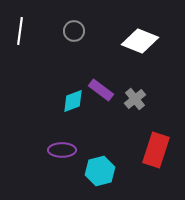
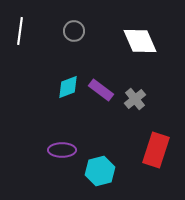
white diamond: rotated 45 degrees clockwise
cyan diamond: moved 5 px left, 14 px up
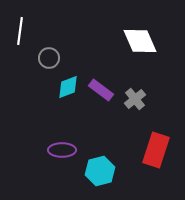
gray circle: moved 25 px left, 27 px down
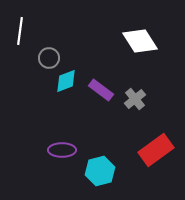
white diamond: rotated 9 degrees counterclockwise
cyan diamond: moved 2 px left, 6 px up
red rectangle: rotated 36 degrees clockwise
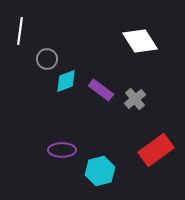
gray circle: moved 2 px left, 1 px down
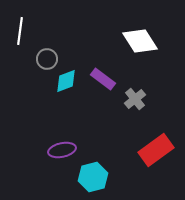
purple rectangle: moved 2 px right, 11 px up
purple ellipse: rotated 12 degrees counterclockwise
cyan hexagon: moved 7 px left, 6 px down
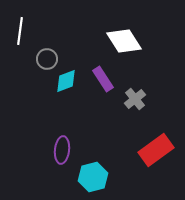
white diamond: moved 16 px left
purple rectangle: rotated 20 degrees clockwise
purple ellipse: rotated 72 degrees counterclockwise
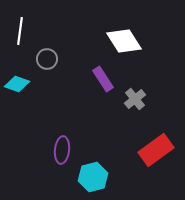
cyan diamond: moved 49 px left, 3 px down; rotated 40 degrees clockwise
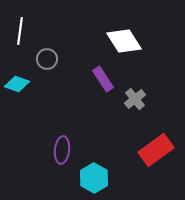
cyan hexagon: moved 1 px right, 1 px down; rotated 16 degrees counterclockwise
